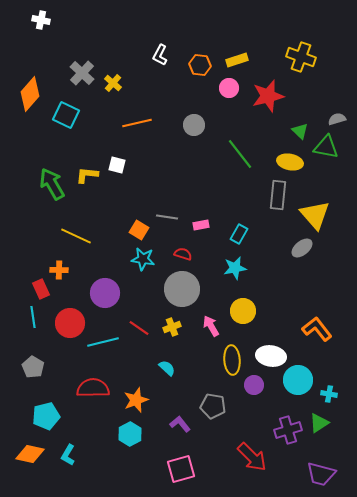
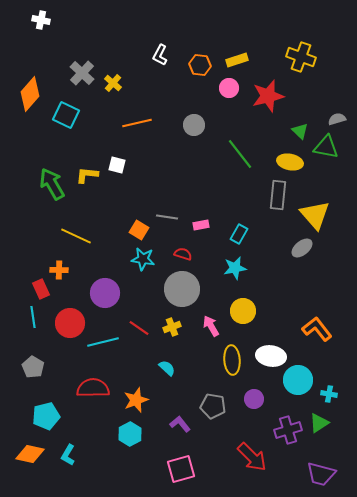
purple circle at (254, 385): moved 14 px down
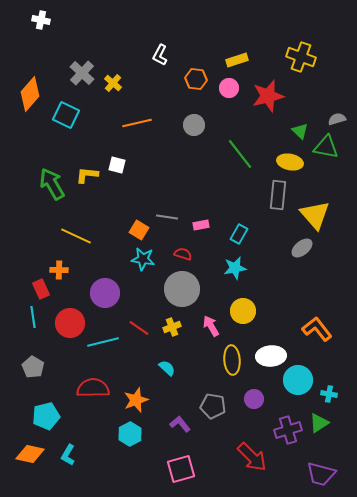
orange hexagon at (200, 65): moved 4 px left, 14 px down
white ellipse at (271, 356): rotated 12 degrees counterclockwise
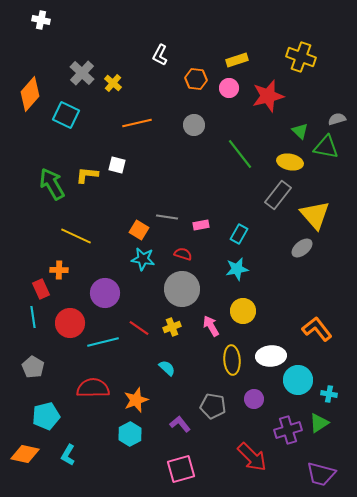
gray rectangle at (278, 195): rotated 32 degrees clockwise
cyan star at (235, 268): moved 2 px right, 1 px down
orange diamond at (30, 454): moved 5 px left
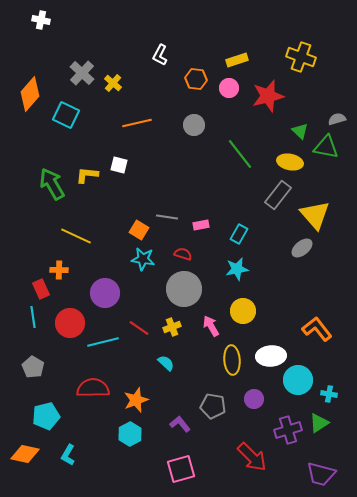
white square at (117, 165): moved 2 px right
gray circle at (182, 289): moved 2 px right
cyan semicircle at (167, 368): moved 1 px left, 5 px up
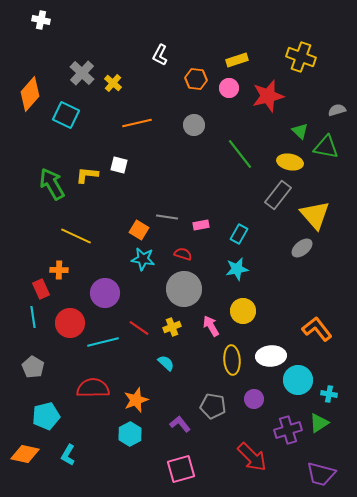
gray semicircle at (337, 119): moved 9 px up
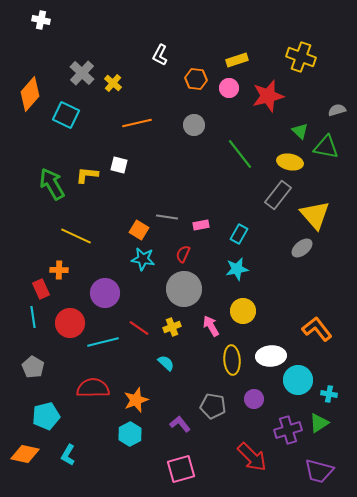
red semicircle at (183, 254): rotated 84 degrees counterclockwise
purple trapezoid at (321, 474): moved 2 px left, 3 px up
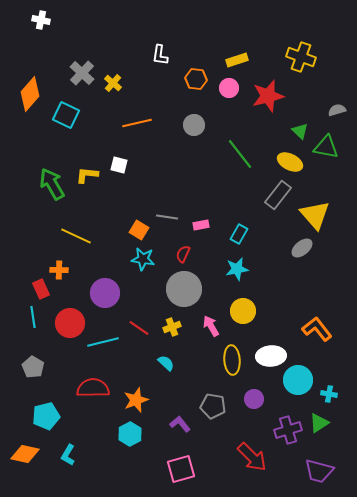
white L-shape at (160, 55): rotated 20 degrees counterclockwise
yellow ellipse at (290, 162): rotated 15 degrees clockwise
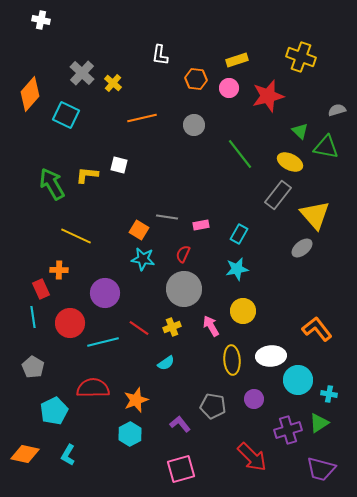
orange line at (137, 123): moved 5 px right, 5 px up
cyan semicircle at (166, 363): rotated 102 degrees clockwise
cyan pentagon at (46, 416): moved 8 px right, 5 px up; rotated 12 degrees counterclockwise
purple trapezoid at (319, 471): moved 2 px right, 2 px up
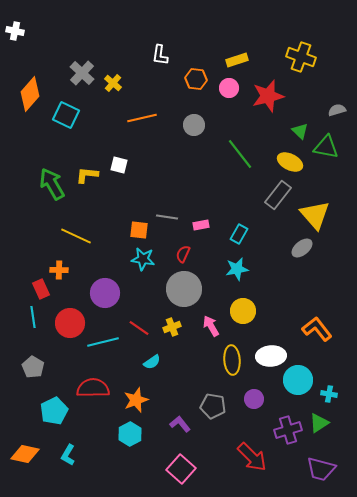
white cross at (41, 20): moved 26 px left, 11 px down
orange square at (139, 230): rotated 24 degrees counterclockwise
cyan semicircle at (166, 363): moved 14 px left, 1 px up
pink square at (181, 469): rotated 32 degrees counterclockwise
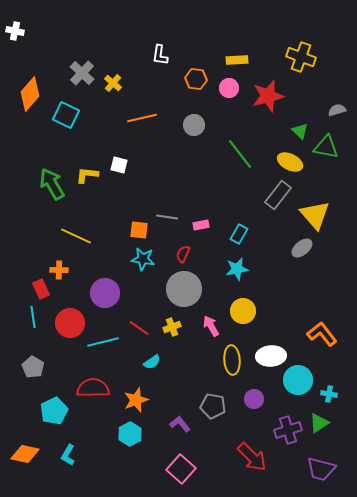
yellow rectangle at (237, 60): rotated 15 degrees clockwise
orange L-shape at (317, 329): moved 5 px right, 5 px down
